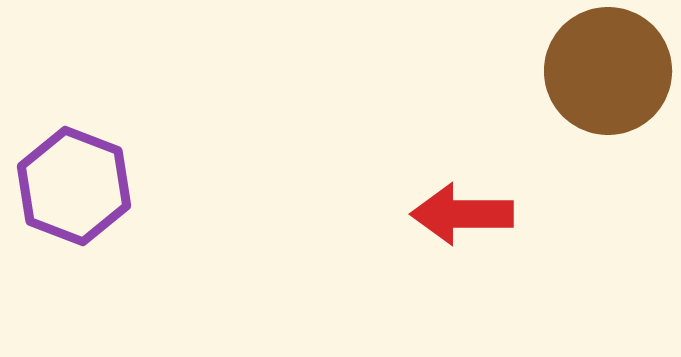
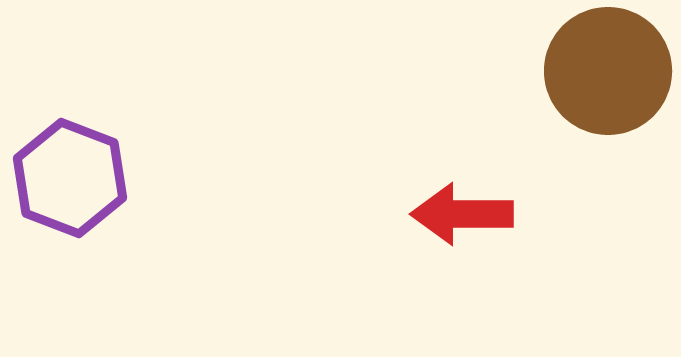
purple hexagon: moved 4 px left, 8 px up
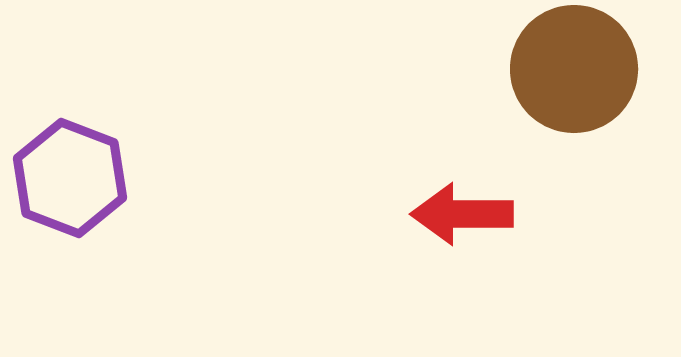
brown circle: moved 34 px left, 2 px up
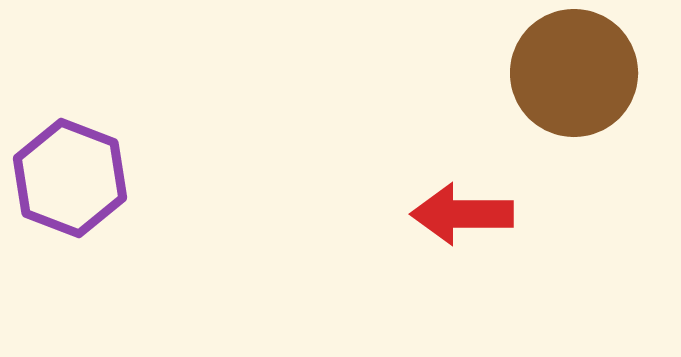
brown circle: moved 4 px down
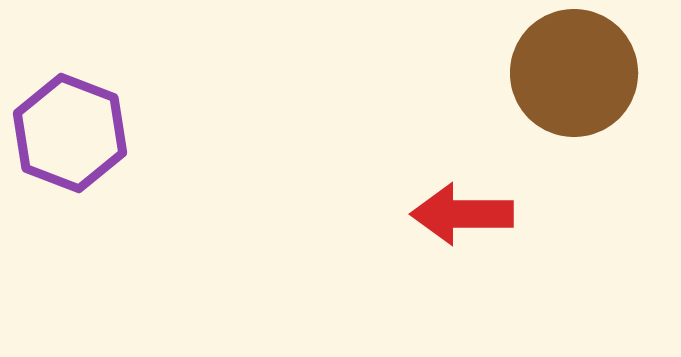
purple hexagon: moved 45 px up
